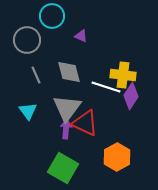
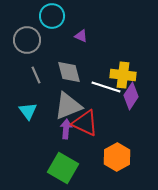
gray triangle: moved 1 px right, 2 px up; rotated 32 degrees clockwise
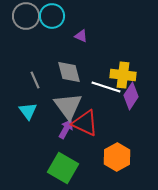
gray circle: moved 1 px left, 24 px up
gray line: moved 1 px left, 5 px down
gray triangle: rotated 44 degrees counterclockwise
purple arrow: rotated 24 degrees clockwise
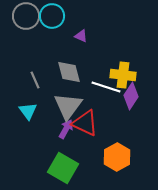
gray triangle: rotated 12 degrees clockwise
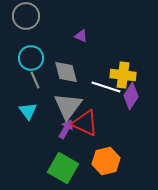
cyan circle: moved 21 px left, 42 px down
gray diamond: moved 3 px left
orange hexagon: moved 11 px left, 4 px down; rotated 16 degrees clockwise
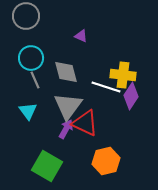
green square: moved 16 px left, 2 px up
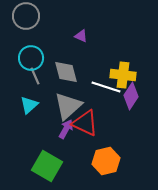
gray line: moved 4 px up
gray triangle: rotated 12 degrees clockwise
cyan triangle: moved 1 px right, 6 px up; rotated 24 degrees clockwise
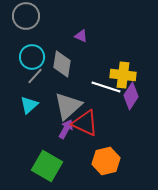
cyan circle: moved 1 px right, 1 px up
gray diamond: moved 4 px left, 8 px up; rotated 24 degrees clockwise
gray line: rotated 66 degrees clockwise
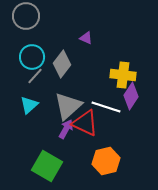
purple triangle: moved 5 px right, 2 px down
gray diamond: rotated 28 degrees clockwise
white line: moved 20 px down
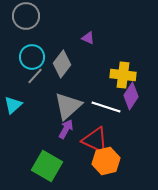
purple triangle: moved 2 px right
cyan triangle: moved 16 px left
red triangle: moved 10 px right, 17 px down
